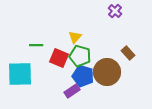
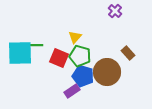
cyan square: moved 21 px up
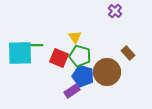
yellow triangle: rotated 16 degrees counterclockwise
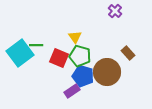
cyan square: rotated 36 degrees counterclockwise
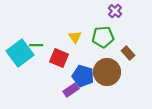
green pentagon: moved 23 px right, 19 px up; rotated 20 degrees counterclockwise
purple rectangle: moved 1 px left, 1 px up
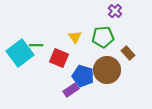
brown circle: moved 2 px up
